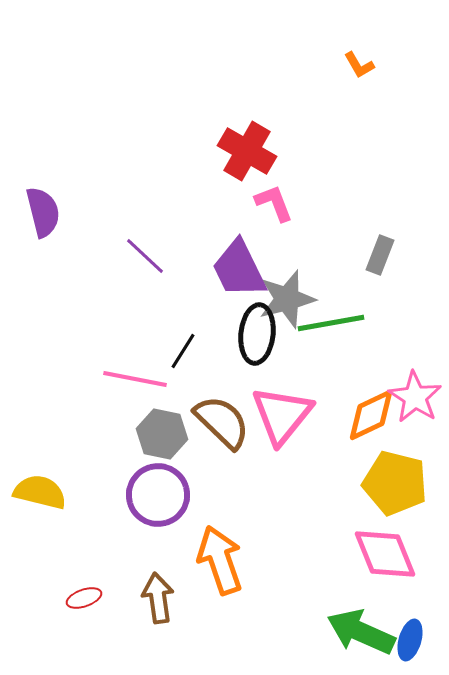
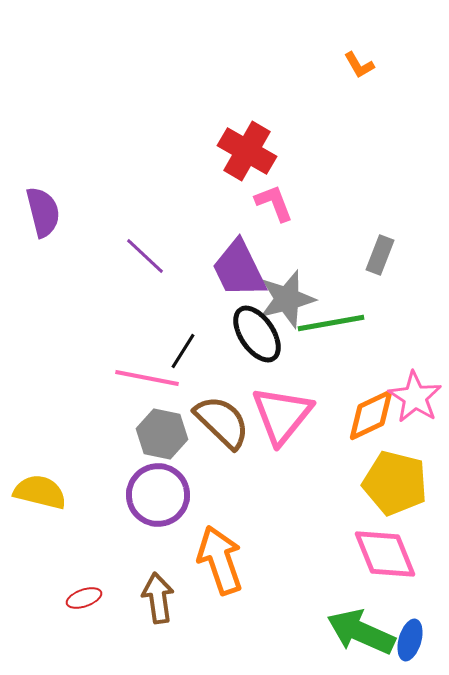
black ellipse: rotated 40 degrees counterclockwise
pink line: moved 12 px right, 1 px up
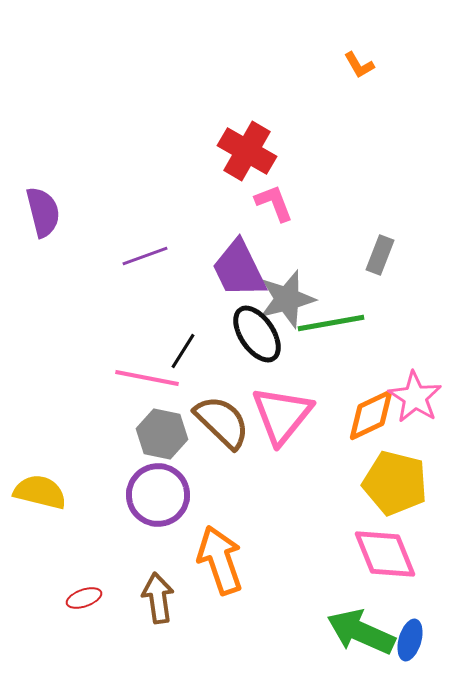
purple line: rotated 63 degrees counterclockwise
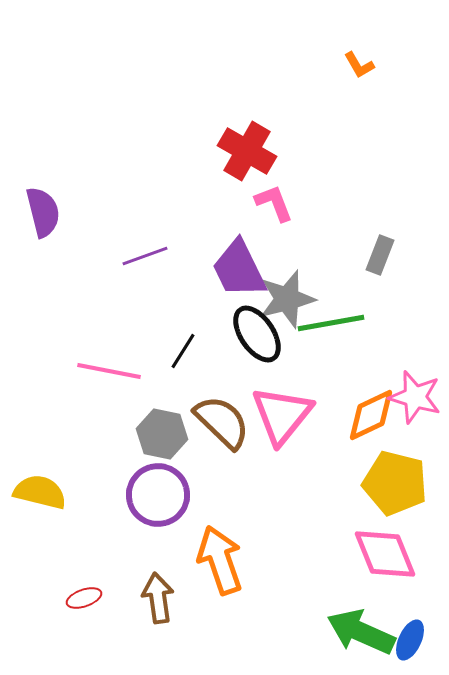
pink line: moved 38 px left, 7 px up
pink star: rotated 16 degrees counterclockwise
blue ellipse: rotated 9 degrees clockwise
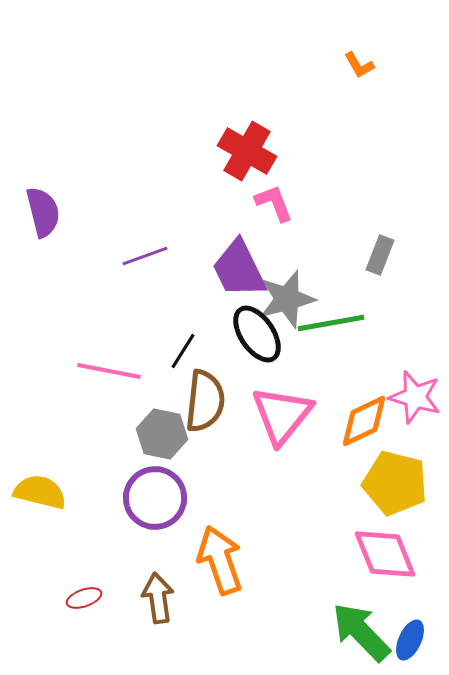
orange diamond: moved 7 px left, 6 px down
brown semicircle: moved 17 px left, 21 px up; rotated 52 degrees clockwise
purple circle: moved 3 px left, 3 px down
green arrow: rotated 22 degrees clockwise
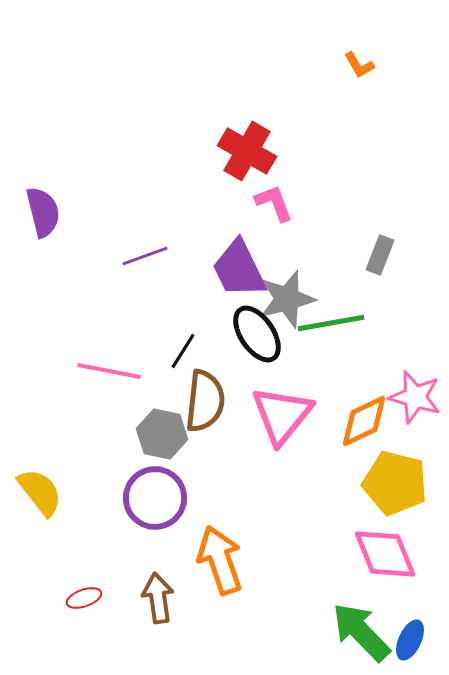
yellow semicircle: rotated 38 degrees clockwise
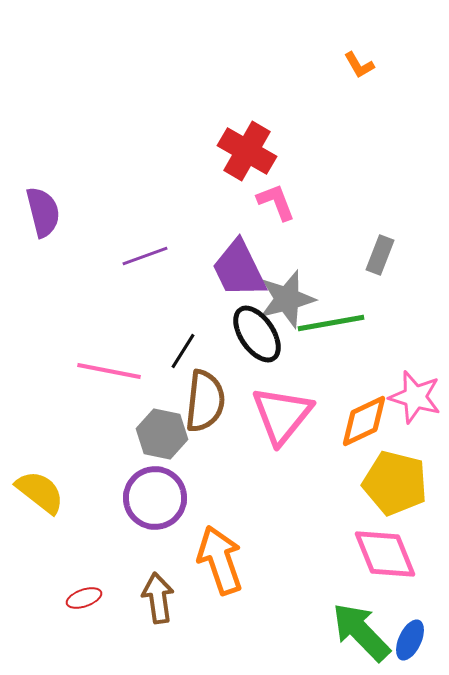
pink L-shape: moved 2 px right, 1 px up
yellow semicircle: rotated 14 degrees counterclockwise
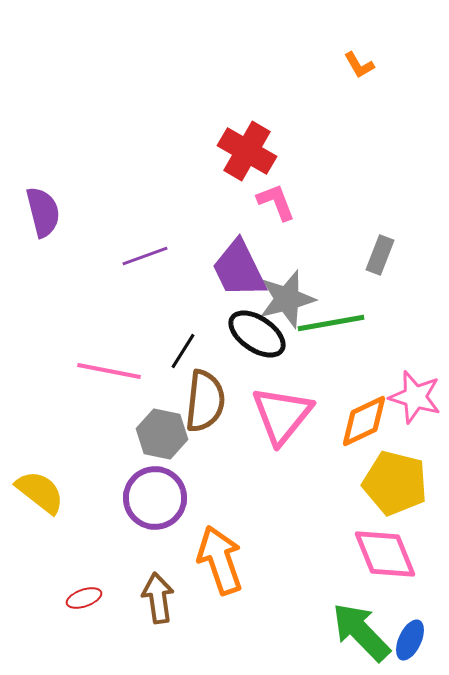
black ellipse: rotated 22 degrees counterclockwise
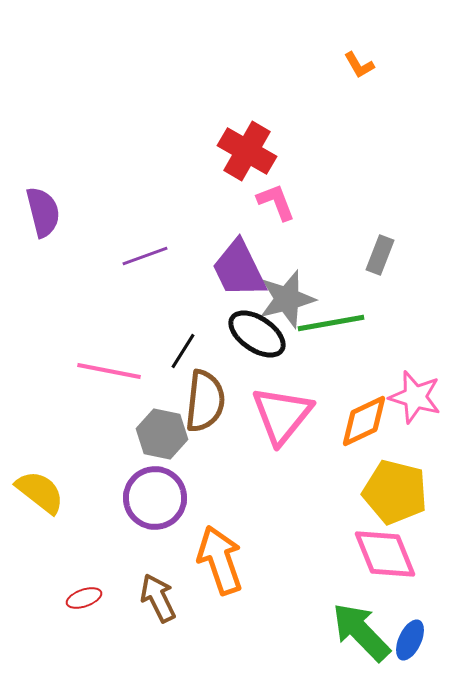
yellow pentagon: moved 9 px down
brown arrow: rotated 18 degrees counterclockwise
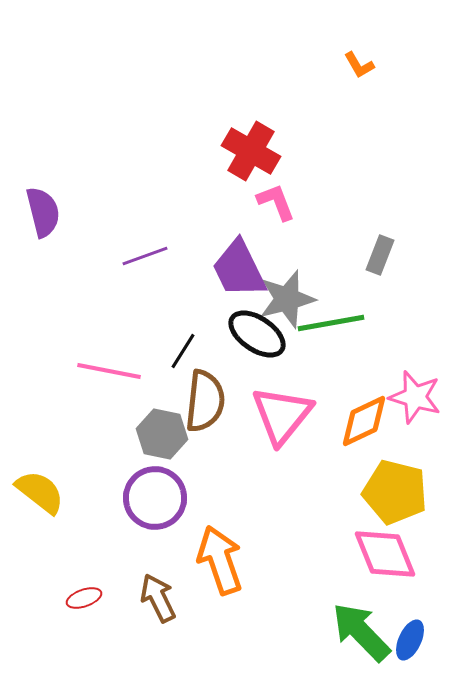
red cross: moved 4 px right
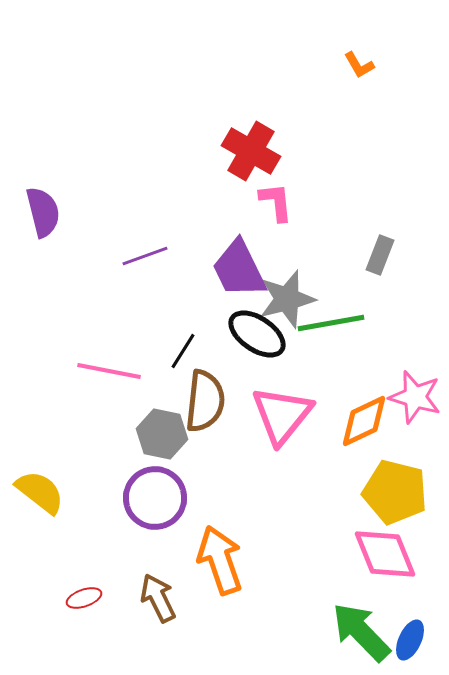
pink L-shape: rotated 15 degrees clockwise
